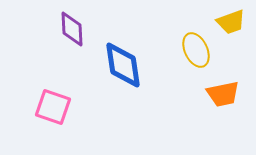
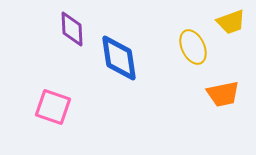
yellow ellipse: moved 3 px left, 3 px up
blue diamond: moved 4 px left, 7 px up
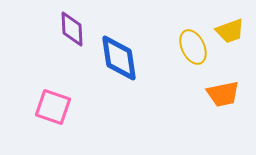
yellow trapezoid: moved 1 px left, 9 px down
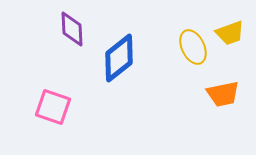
yellow trapezoid: moved 2 px down
blue diamond: rotated 60 degrees clockwise
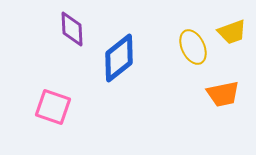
yellow trapezoid: moved 2 px right, 1 px up
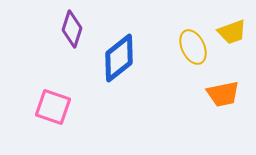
purple diamond: rotated 21 degrees clockwise
